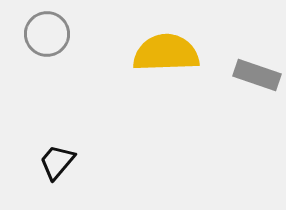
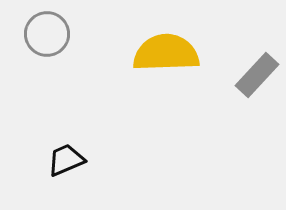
gray rectangle: rotated 66 degrees counterclockwise
black trapezoid: moved 9 px right, 2 px up; rotated 27 degrees clockwise
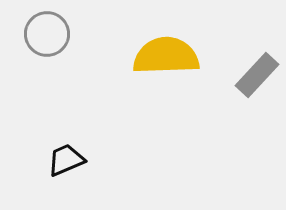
yellow semicircle: moved 3 px down
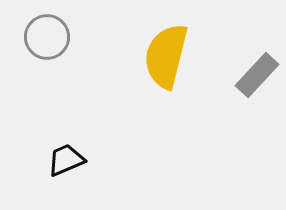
gray circle: moved 3 px down
yellow semicircle: rotated 74 degrees counterclockwise
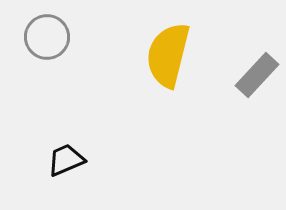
yellow semicircle: moved 2 px right, 1 px up
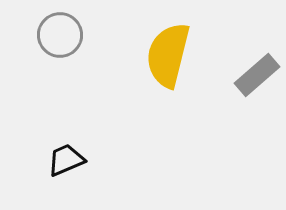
gray circle: moved 13 px right, 2 px up
gray rectangle: rotated 6 degrees clockwise
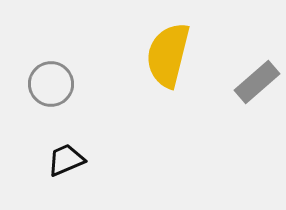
gray circle: moved 9 px left, 49 px down
gray rectangle: moved 7 px down
